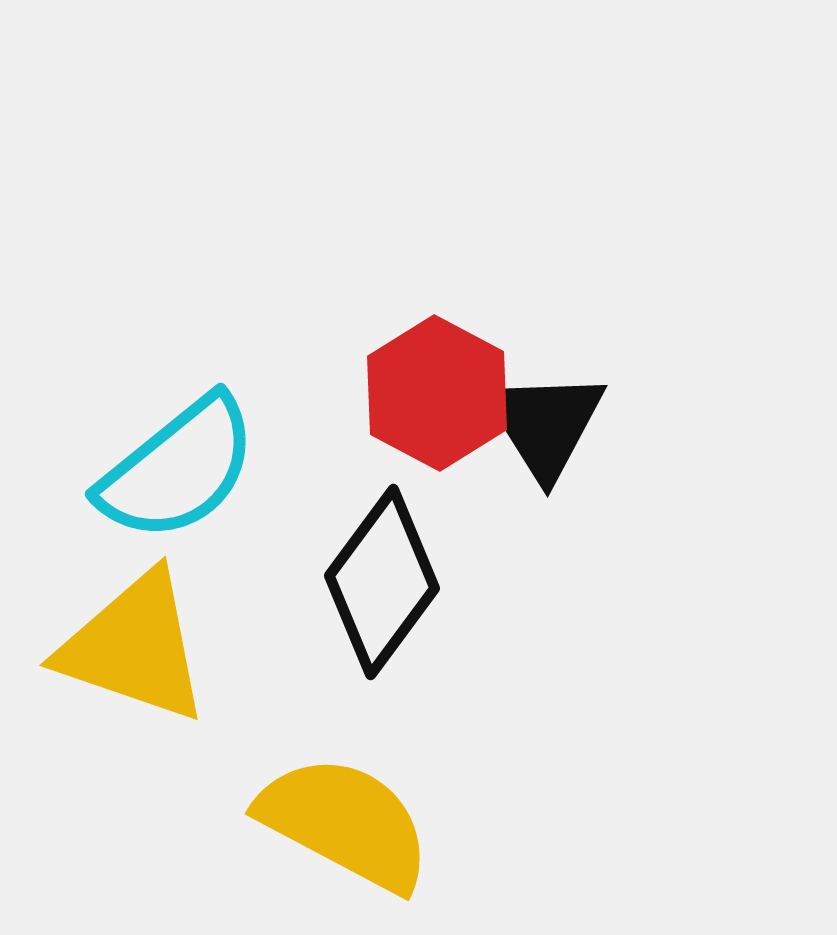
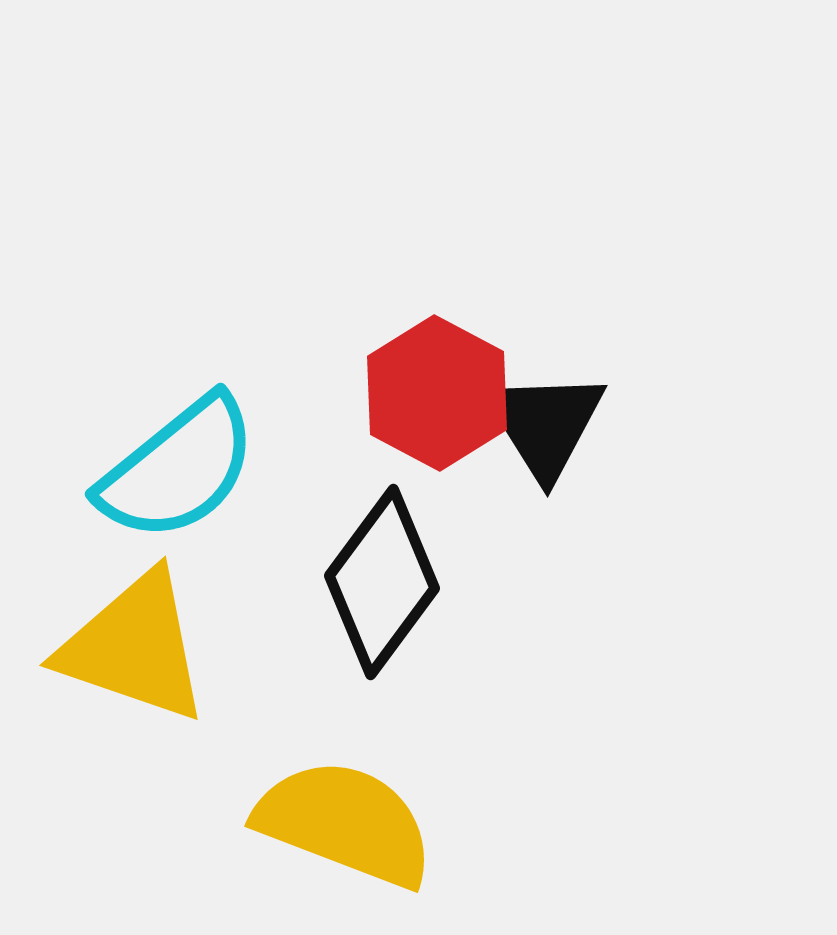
yellow semicircle: rotated 7 degrees counterclockwise
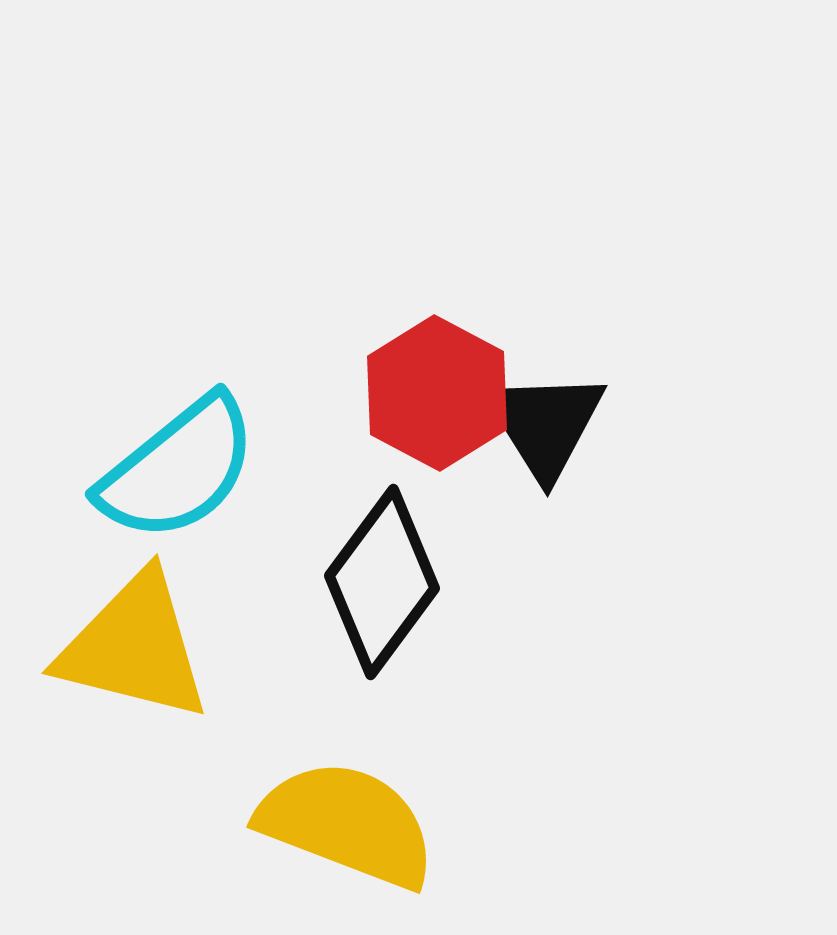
yellow triangle: rotated 5 degrees counterclockwise
yellow semicircle: moved 2 px right, 1 px down
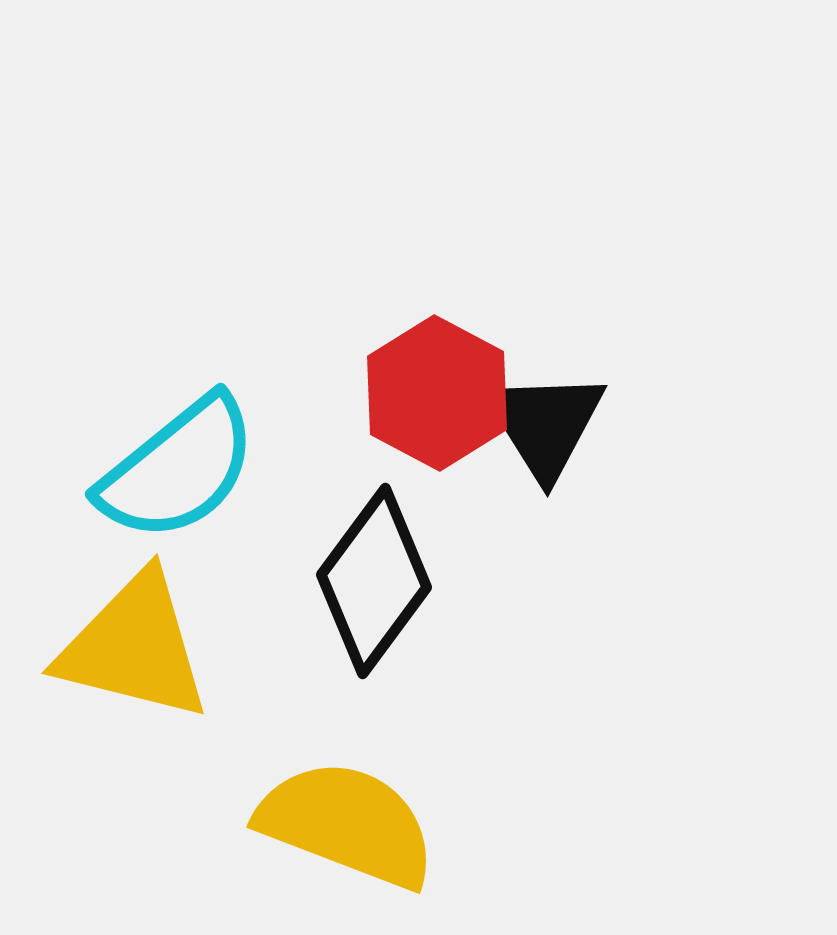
black diamond: moved 8 px left, 1 px up
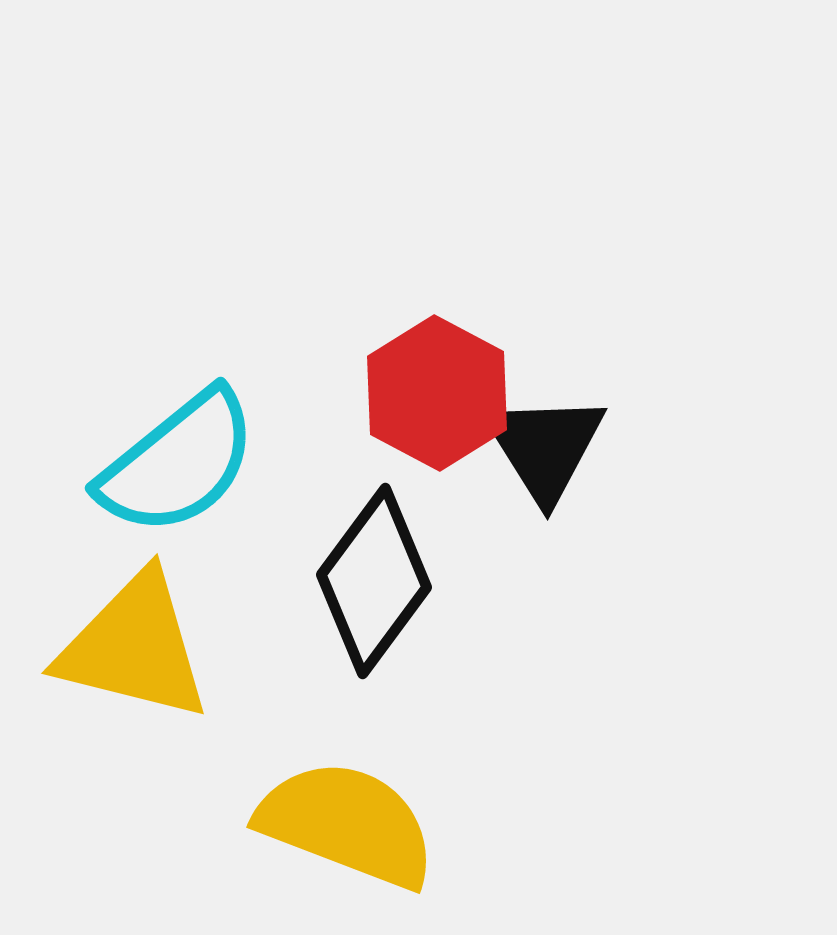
black triangle: moved 23 px down
cyan semicircle: moved 6 px up
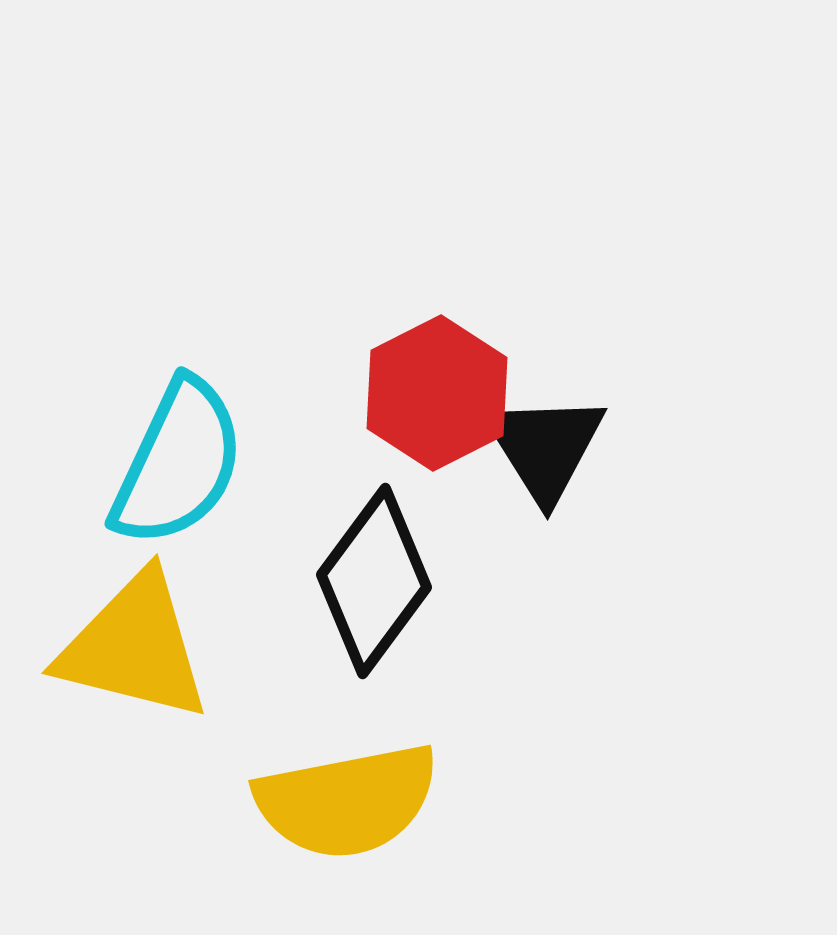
red hexagon: rotated 5 degrees clockwise
cyan semicircle: rotated 26 degrees counterclockwise
yellow semicircle: moved 23 px up; rotated 148 degrees clockwise
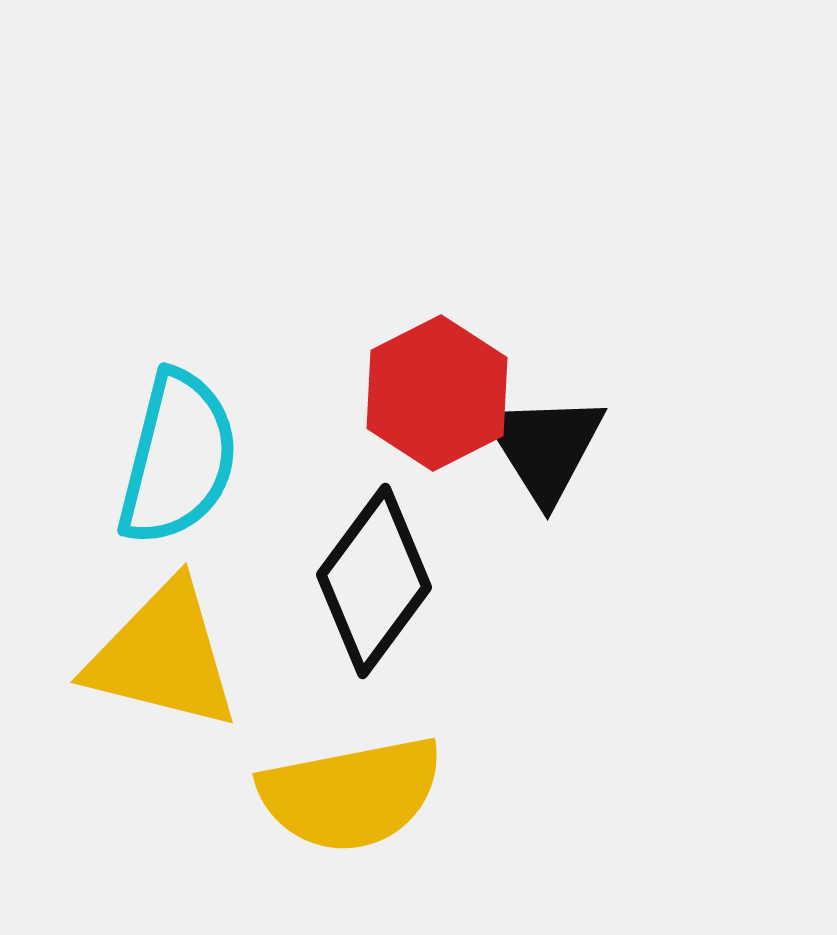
cyan semicircle: moved 5 px up; rotated 11 degrees counterclockwise
yellow triangle: moved 29 px right, 9 px down
yellow semicircle: moved 4 px right, 7 px up
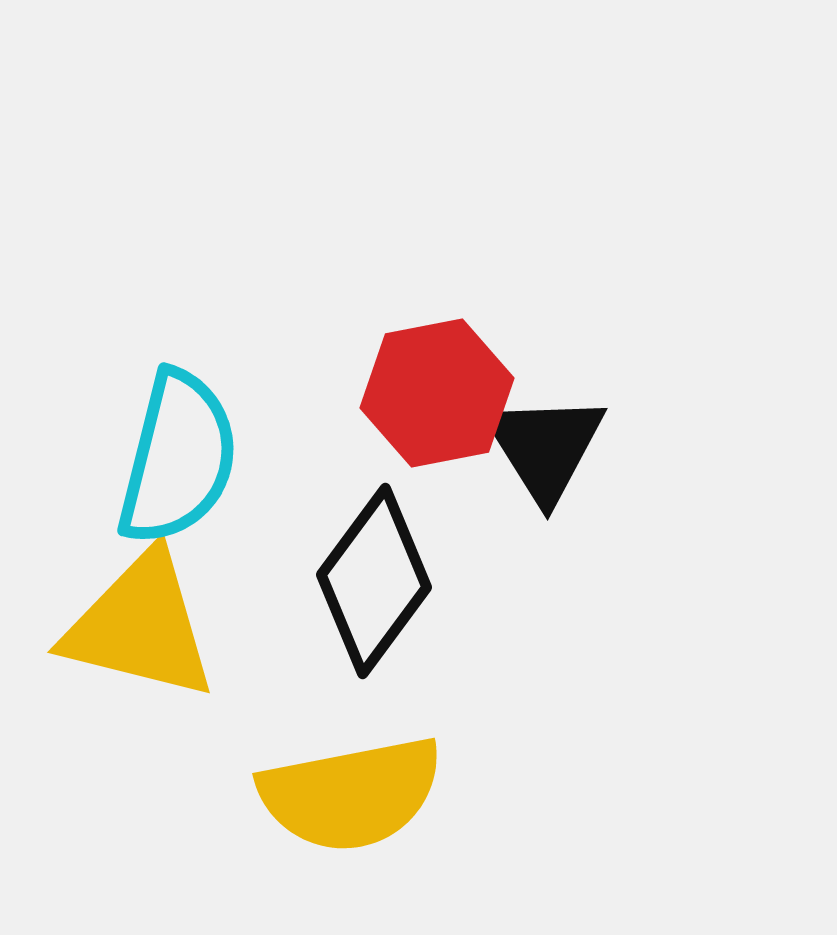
red hexagon: rotated 16 degrees clockwise
yellow triangle: moved 23 px left, 30 px up
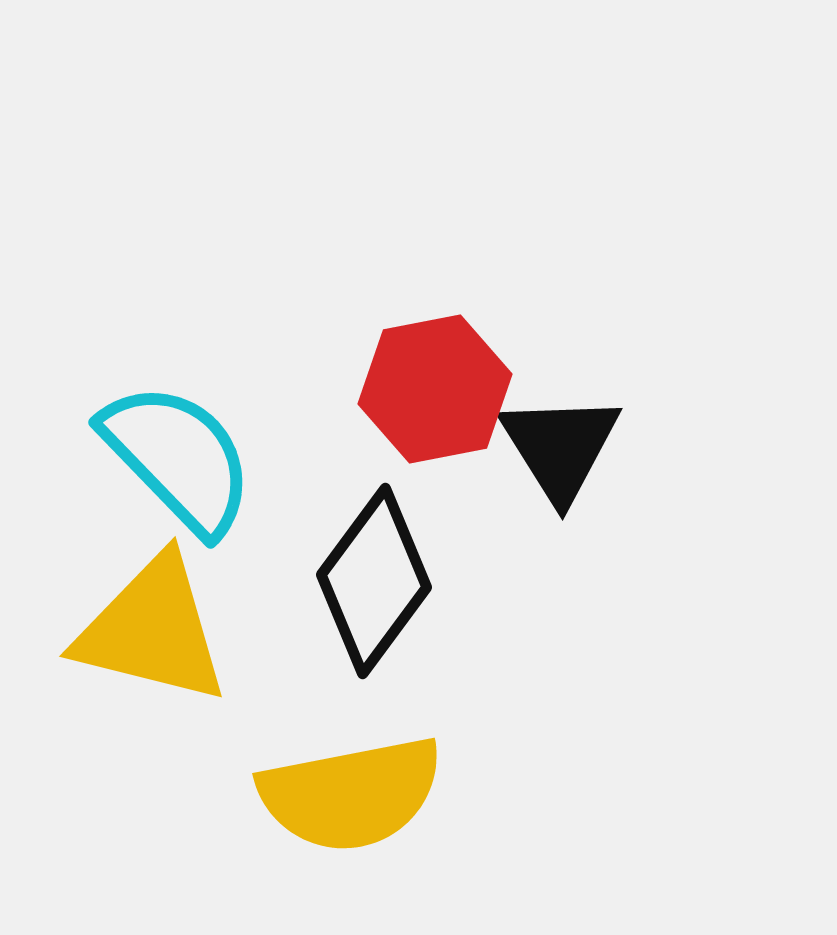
red hexagon: moved 2 px left, 4 px up
black triangle: moved 15 px right
cyan semicircle: rotated 58 degrees counterclockwise
yellow triangle: moved 12 px right, 4 px down
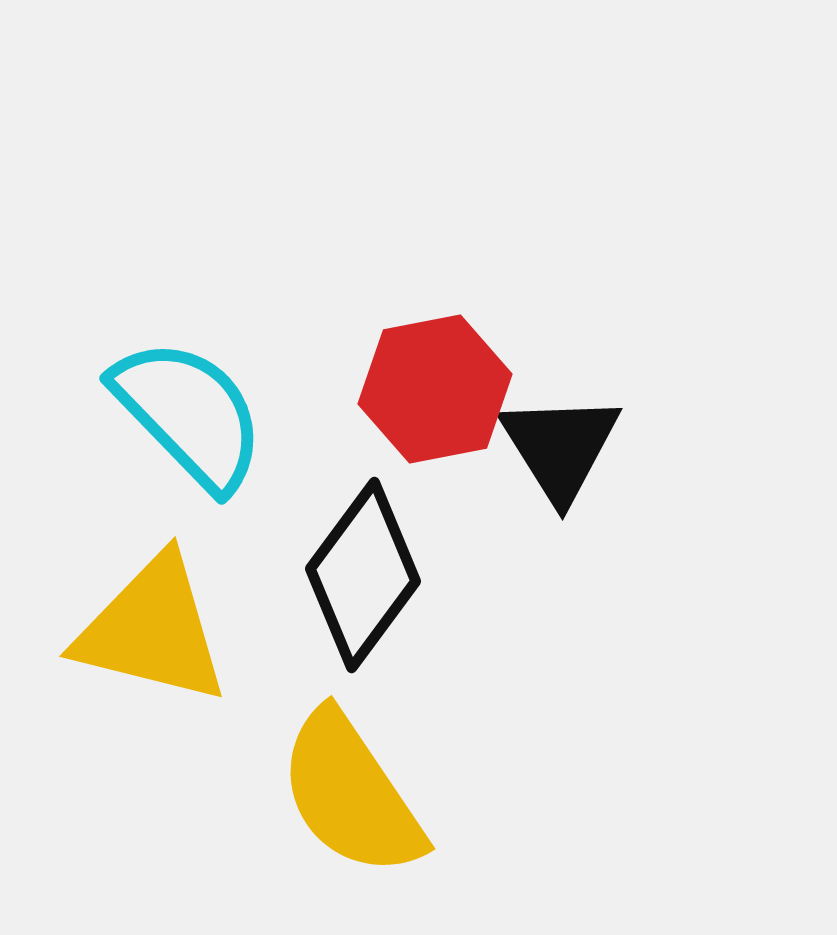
cyan semicircle: moved 11 px right, 44 px up
black diamond: moved 11 px left, 6 px up
yellow semicircle: rotated 67 degrees clockwise
